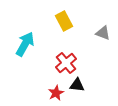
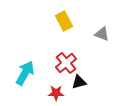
gray triangle: moved 1 px left, 1 px down
cyan arrow: moved 29 px down
black triangle: moved 2 px right, 3 px up; rotated 21 degrees counterclockwise
red star: rotated 28 degrees clockwise
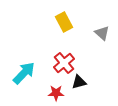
yellow rectangle: moved 1 px down
gray triangle: moved 1 px up; rotated 21 degrees clockwise
red cross: moved 2 px left
cyan arrow: moved 1 px left; rotated 15 degrees clockwise
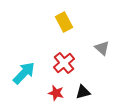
gray triangle: moved 15 px down
black triangle: moved 4 px right, 10 px down
red star: rotated 14 degrees clockwise
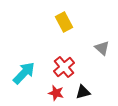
red cross: moved 4 px down
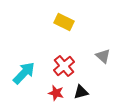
yellow rectangle: rotated 36 degrees counterclockwise
gray triangle: moved 1 px right, 8 px down
red cross: moved 1 px up
black triangle: moved 2 px left
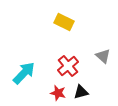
red cross: moved 4 px right
red star: moved 2 px right
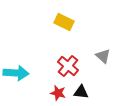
red cross: rotated 10 degrees counterclockwise
cyan arrow: moved 8 px left; rotated 50 degrees clockwise
black triangle: rotated 21 degrees clockwise
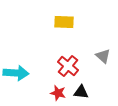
yellow rectangle: rotated 24 degrees counterclockwise
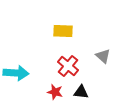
yellow rectangle: moved 1 px left, 9 px down
red star: moved 3 px left, 1 px up
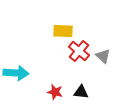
red cross: moved 11 px right, 15 px up
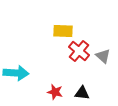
black triangle: moved 1 px right, 1 px down
